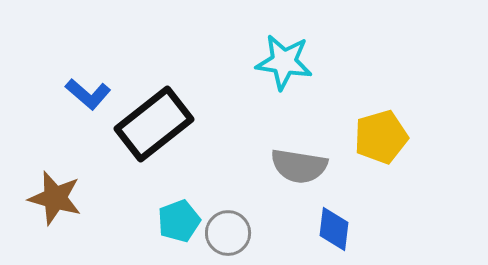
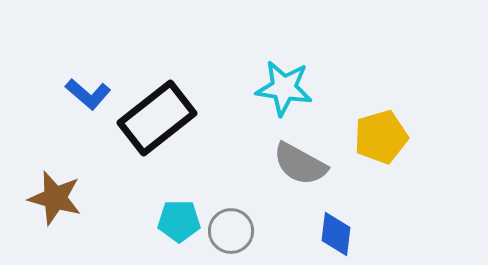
cyan star: moved 26 px down
black rectangle: moved 3 px right, 6 px up
gray semicircle: moved 1 px right, 2 px up; rotated 20 degrees clockwise
cyan pentagon: rotated 21 degrees clockwise
blue diamond: moved 2 px right, 5 px down
gray circle: moved 3 px right, 2 px up
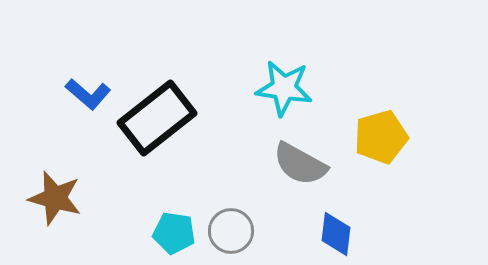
cyan pentagon: moved 5 px left, 12 px down; rotated 9 degrees clockwise
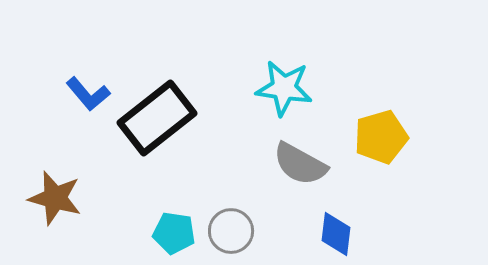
blue L-shape: rotated 9 degrees clockwise
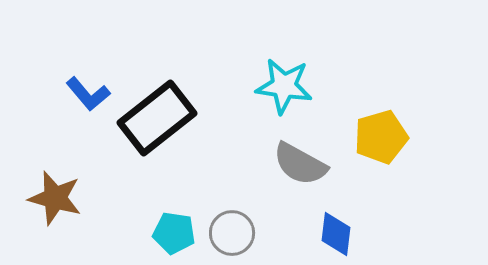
cyan star: moved 2 px up
gray circle: moved 1 px right, 2 px down
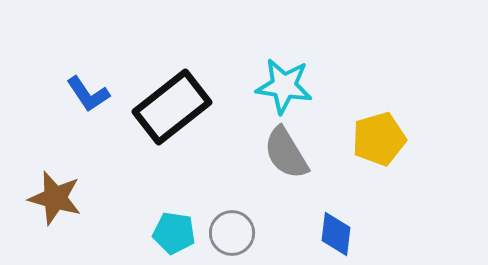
blue L-shape: rotated 6 degrees clockwise
black rectangle: moved 15 px right, 11 px up
yellow pentagon: moved 2 px left, 2 px down
gray semicircle: moved 14 px left, 11 px up; rotated 30 degrees clockwise
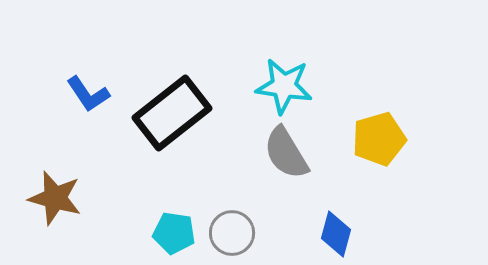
black rectangle: moved 6 px down
blue diamond: rotated 9 degrees clockwise
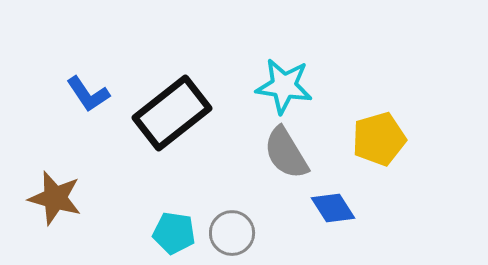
blue diamond: moved 3 px left, 26 px up; rotated 48 degrees counterclockwise
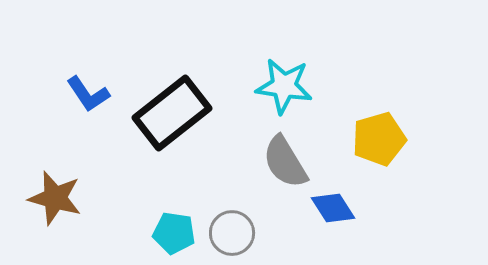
gray semicircle: moved 1 px left, 9 px down
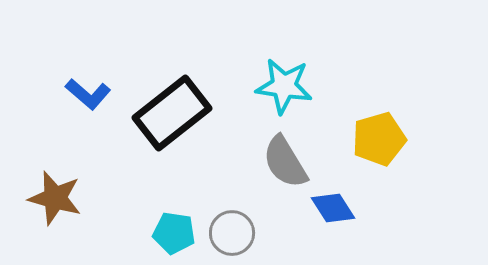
blue L-shape: rotated 15 degrees counterclockwise
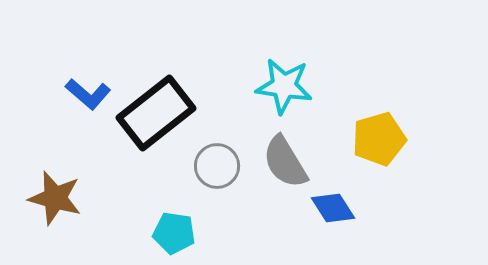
black rectangle: moved 16 px left
gray circle: moved 15 px left, 67 px up
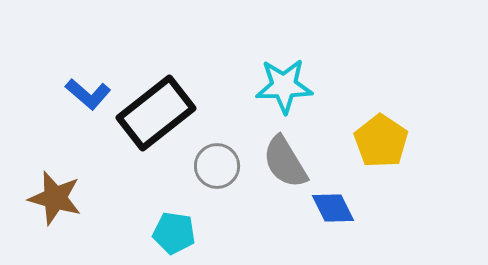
cyan star: rotated 10 degrees counterclockwise
yellow pentagon: moved 2 px right, 2 px down; rotated 22 degrees counterclockwise
blue diamond: rotated 6 degrees clockwise
